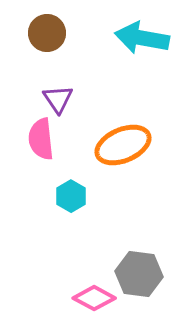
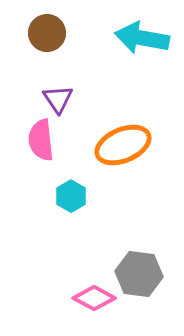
pink semicircle: moved 1 px down
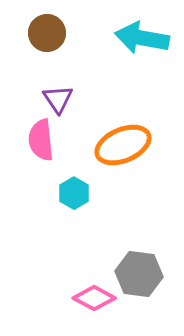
cyan hexagon: moved 3 px right, 3 px up
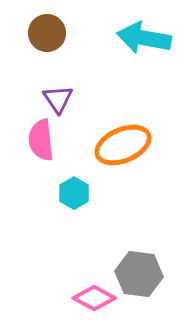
cyan arrow: moved 2 px right
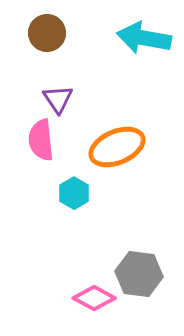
orange ellipse: moved 6 px left, 2 px down
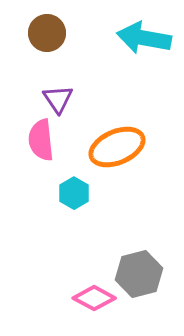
gray hexagon: rotated 21 degrees counterclockwise
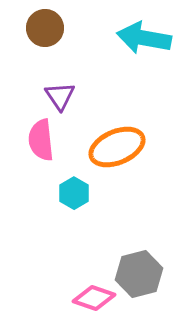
brown circle: moved 2 px left, 5 px up
purple triangle: moved 2 px right, 3 px up
pink diamond: rotated 9 degrees counterclockwise
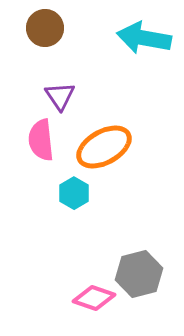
orange ellipse: moved 13 px left; rotated 6 degrees counterclockwise
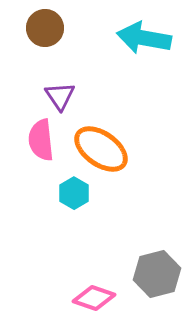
orange ellipse: moved 3 px left, 2 px down; rotated 64 degrees clockwise
gray hexagon: moved 18 px right
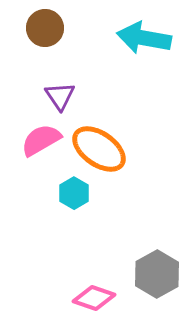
pink semicircle: rotated 66 degrees clockwise
orange ellipse: moved 2 px left
gray hexagon: rotated 15 degrees counterclockwise
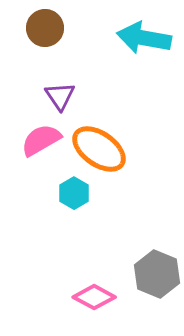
gray hexagon: rotated 9 degrees counterclockwise
pink diamond: moved 1 px up; rotated 9 degrees clockwise
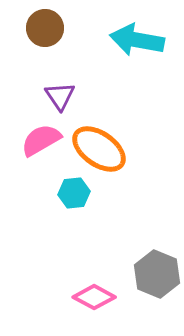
cyan arrow: moved 7 px left, 2 px down
cyan hexagon: rotated 24 degrees clockwise
